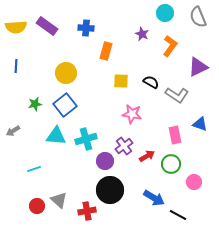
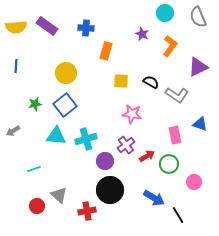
purple cross: moved 2 px right, 1 px up
green circle: moved 2 px left
gray triangle: moved 5 px up
black line: rotated 30 degrees clockwise
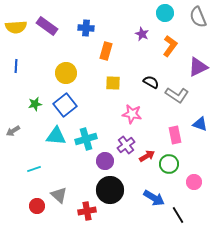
yellow square: moved 8 px left, 2 px down
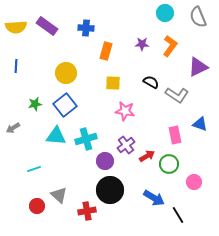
purple star: moved 10 px down; rotated 24 degrees counterclockwise
pink star: moved 7 px left, 3 px up
gray arrow: moved 3 px up
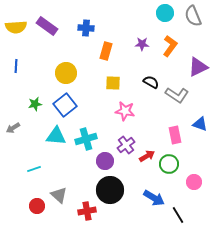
gray semicircle: moved 5 px left, 1 px up
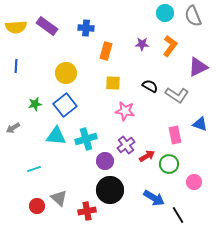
black semicircle: moved 1 px left, 4 px down
gray triangle: moved 3 px down
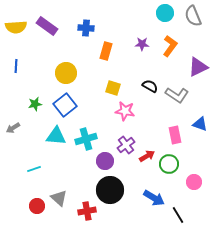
yellow square: moved 5 px down; rotated 14 degrees clockwise
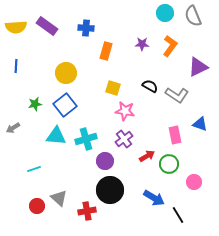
purple cross: moved 2 px left, 6 px up
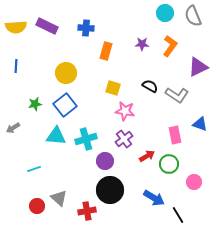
purple rectangle: rotated 10 degrees counterclockwise
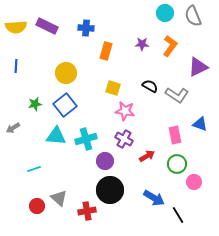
purple cross: rotated 24 degrees counterclockwise
green circle: moved 8 px right
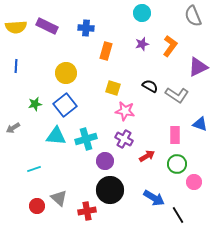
cyan circle: moved 23 px left
purple star: rotated 16 degrees counterclockwise
pink rectangle: rotated 12 degrees clockwise
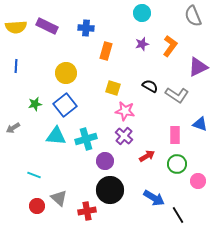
purple cross: moved 3 px up; rotated 12 degrees clockwise
cyan line: moved 6 px down; rotated 40 degrees clockwise
pink circle: moved 4 px right, 1 px up
